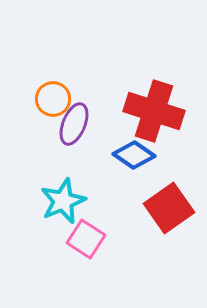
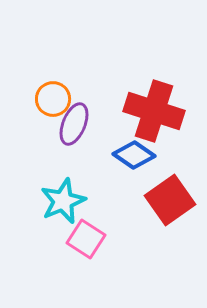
red square: moved 1 px right, 8 px up
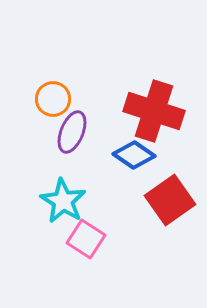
purple ellipse: moved 2 px left, 8 px down
cyan star: rotated 18 degrees counterclockwise
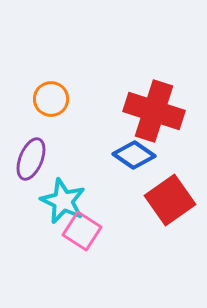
orange circle: moved 2 px left
purple ellipse: moved 41 px left, 27 px down
cyan star: rotated 6 degrees counterclockwise
pink square: moved 4 px left, 8 px up
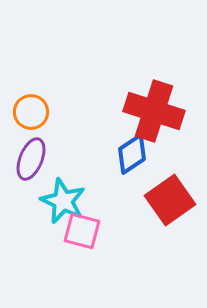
orange circle: moved 20 px left, 13 px down
blue diamond: moved 2 px left, 1 px up; rotated 69 degrees counterclockwise
pink square: rotated 18 degrees counterclockwise
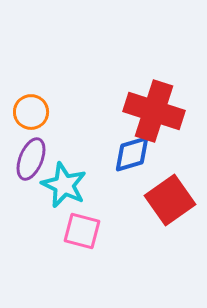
blue diamond: rotated 18 degrees clockwise
cyan star: moved 1 px right, 16 px up
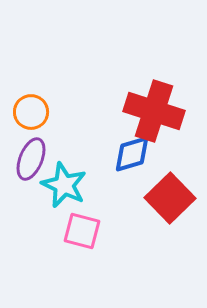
red square: moved 2 px up; rotated 9 degrees counterclockwise
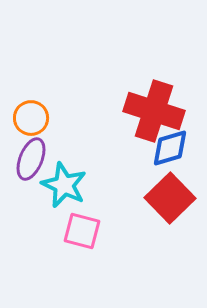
orange circle: moved 6 px down
blue diamond: moved 38 px right, 6 px up
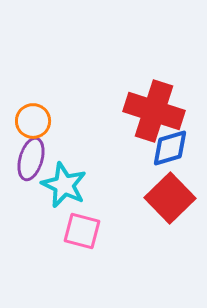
orange circle: moved 2 px right, 3 px down
purple ellipse: rotated 6 degrees counterclockwise
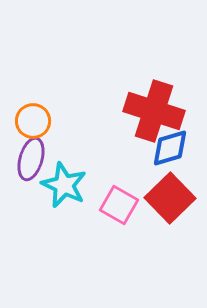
pink square: moved 37 px right, 26 px up; rotated 15 degrees clockwise
